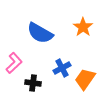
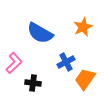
orange star: rotated 12 degrees clockwise
blue cross: moved 4 px right, 6 px up
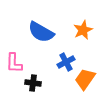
orange star: moved 3 px down
blue semicircle: moved 1 px right, 1 px up
pink L-shape: rotated 135 degrees clockwise
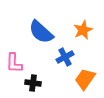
blue semicircle: rotated 12 degrees clockwise
blue cross: moved 1 px left, 5 px up
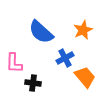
blue cross: moved 1 px down
orange trapezoid: moved 2 px up; rotated 105 degrees clockwise
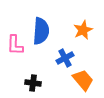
blue semicircle: moved 1 px up; rotated 128 degrees counterclockwise
pink L-shape: moved 1 px right, 18 px up
orange trapezoid: moved 2 px left, 3 px down
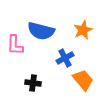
blue semicircle: rotated 100 degrees clockwise
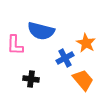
orange star: moved 3 px right, 13 px down; rotated 18 degrees counterclockwise
black cross: moved 2 px left, 4 px up
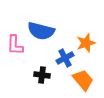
orange star: rotated 24 degrees clockwise
black cross: moved 11 px right, 4 px up
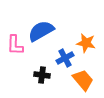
blue semicircle: rotated 136 degrees clockwise
orange star: rotated 30 degrees clockwise
